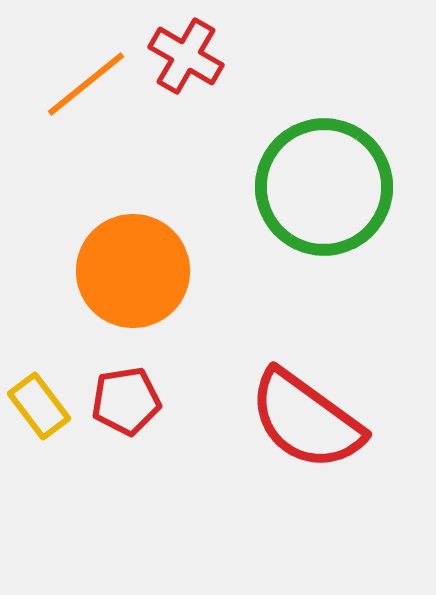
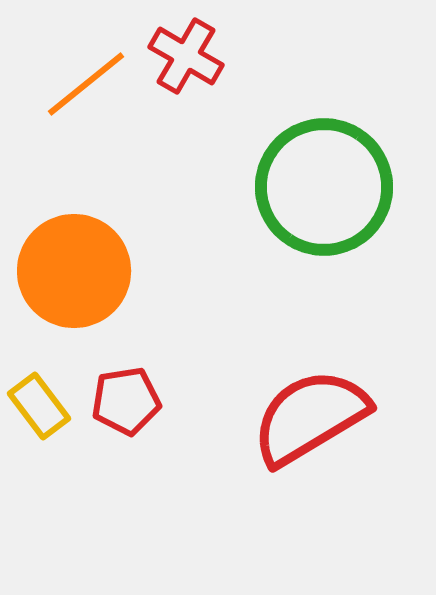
orange circle: moved 59 px left
red semicircle: moved 4 px right, 3 px up; rotated 113 degrees clockwise
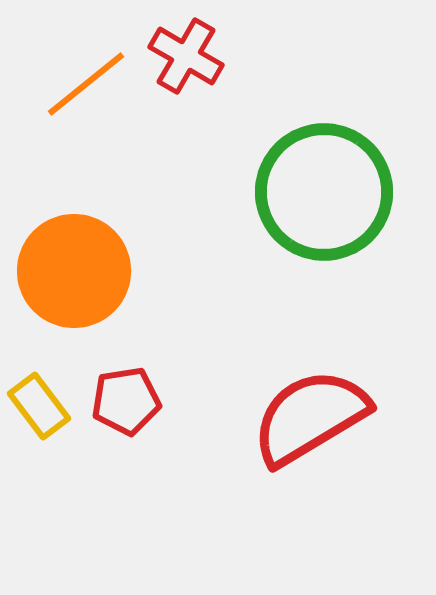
green circle: moved 5 px down
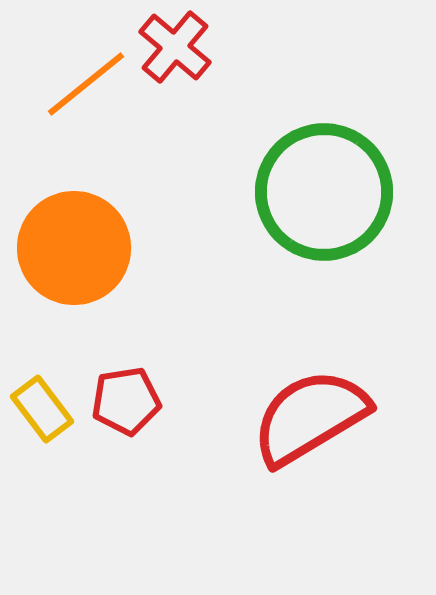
red cross: moved 11 px left, 9 px up; rotated 10 degrees clockwise
orange circle: moved 23 px up
yellow rectangle: moved 3 px right, 3 px down
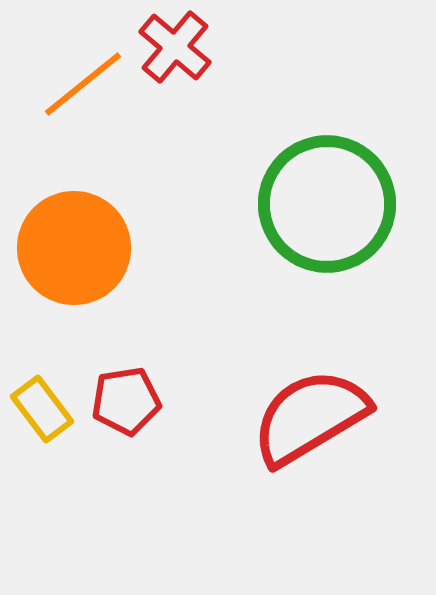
orange line: moved 3 px left
green circle: moved 3 px right, 12 px down
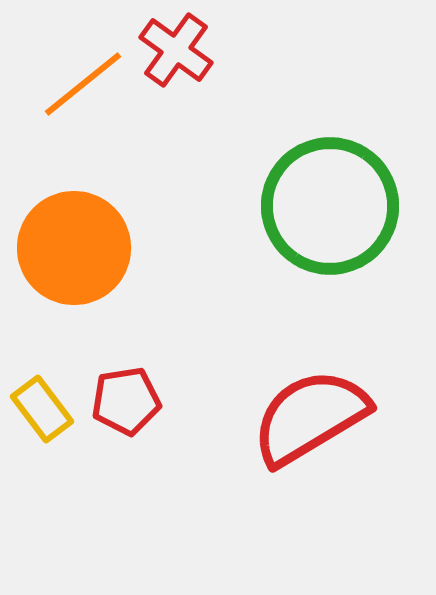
red cross: moved 1 px right, 3 px down; rotated 4 degrees counterclockwise
green circle: moved 3 px right, 2 px down
